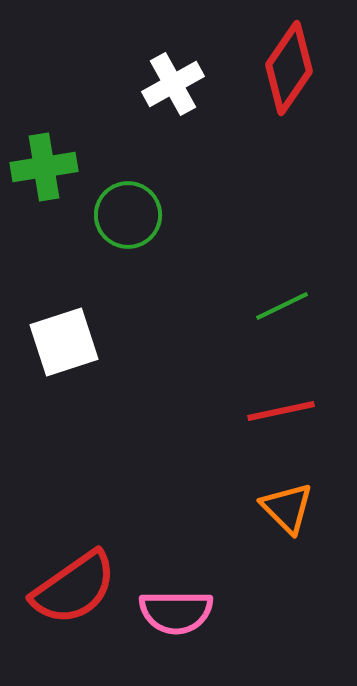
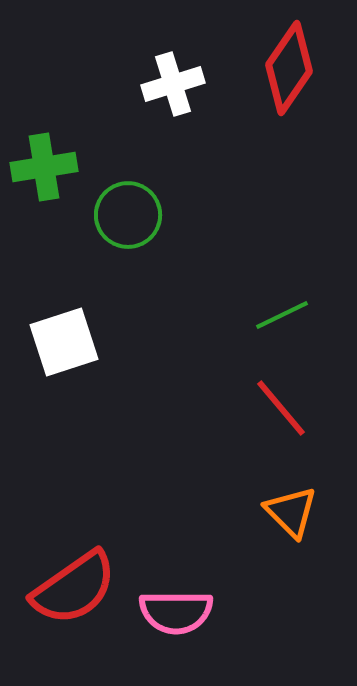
white cross: rotated 12 degrees clockwise
green line: moved 9 px down
red line: moved 3 px up; rotated 62 degrees clockwise
orange triangle: moved 4 px right, 4 px down
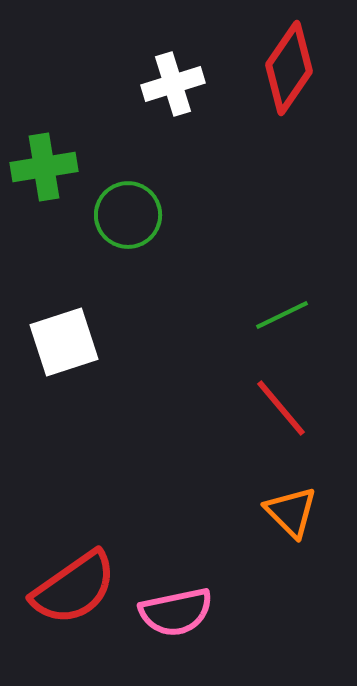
pink semicircle: rotated 12 degrees counterclockwise
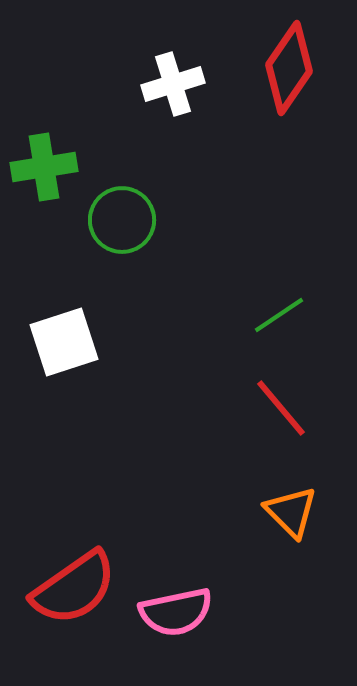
green circle: moved 6 px left, 5 px down
green line: moved 3 px left; rotated 8 degrees counterclockwise
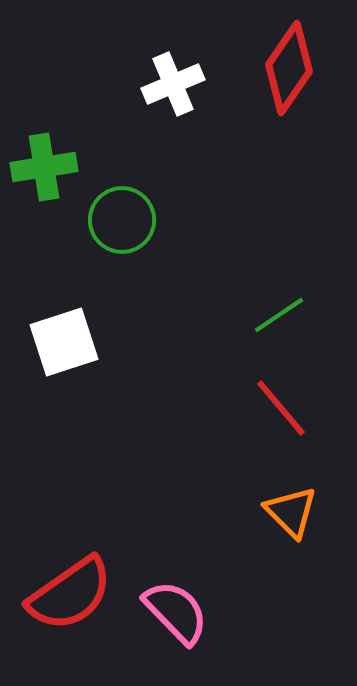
white cross: rotated 6 degrees counterclockwise
red semicircle: moved 4 px left, 6 px down
pink semicircle: rotated 122 degrees counterclockwise
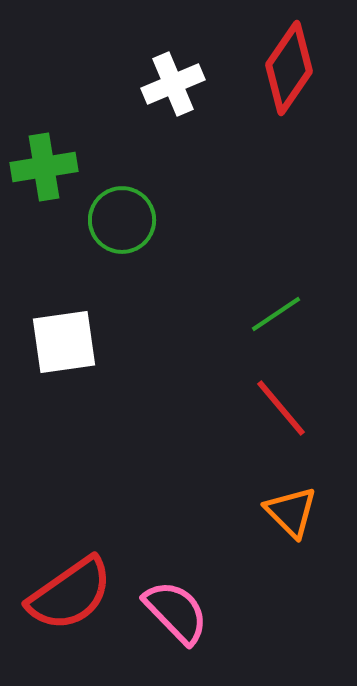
green line: moved 3 px left, 1 px up
white square: rotated 10 degrees clockwise
